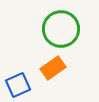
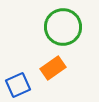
green circle: moved 2 px right, 2 px up
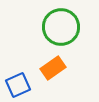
green circle: moved 2 px left
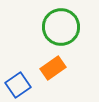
blue square: rotated 10 degrees counterclockwise
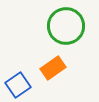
green circle: moved 5 px right, 1 px up
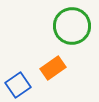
green circle: moved 6 px right
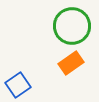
orange rectangle: moved 18 px right, 5 px up
